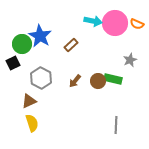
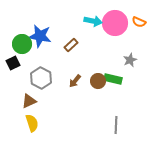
orange semicircle: moved 2 px right, 2 px up
blue star: rotated 20 degrees counterclockwise
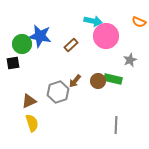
pink circle: moved 9 px left, 13 px down
black square: rotated 16 degrees clockwise
gray hexagon: moved 17 px right, 14 px down; rotated 15 degrees clockwise
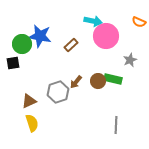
brown arrow: moved 1 px right, 1 px down
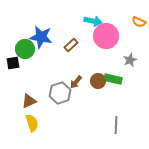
blue star: moved 1 px right, 1 px down
green circle: moved 3 px right, 5 px down
gray hexagon: moved 2 px right, 1 px down
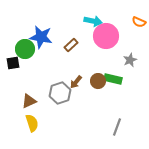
gray line: moved 1 px right, 2 px down; rotated 18 degrees clockwise
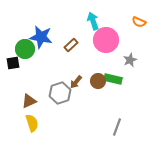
cyan arrow: rotated 120 degrees counterclockwise
pink circle: moved 4 px down
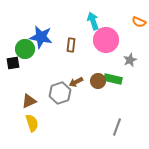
brown rectangle: rotated 40 degrees counterclockwise
brown arrow: rotated 24 degrees clockwise
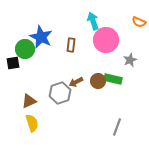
blue star: rotated 15 degrees clockwise
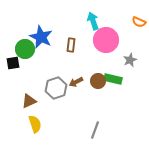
gray hexagon: moved 4 px left, 5 px up
yellow semicircle: moved 3 px right, 1 px down
gray line: moved 22 px left, 3 px down
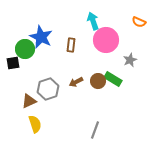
green rectangle: rotated 18 degrees clockwise
gray hexagon: moved 8 px left, 1 px down
